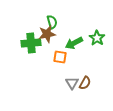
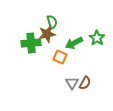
orange square: rotated 16 degrees clockwise
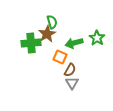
brown star: rotated 18 degrees counterclockwise
green arrow: rotated 12 degrees clockwise
brown semicircle: moved 15 px left, 13 px up
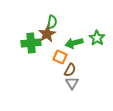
green semicircle: rotated 24 degrees clockwise
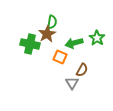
green cross: moved 1 px left, 1 px down; rotated 18 degrees clockwise
brown semicircle: moved 12 px right
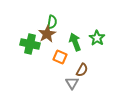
green arrow: moved 1 px right, 1 px up; rotated 84 degrees clockwise
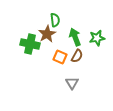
green semicircle: moved 3 px right, 2 px up; rotated 16 degrees counterclockwise
green star: rotated 28 degrees clockwise
green arrow: moved 5 px up
brown semicircle: moved 5 px left, 14 px up
